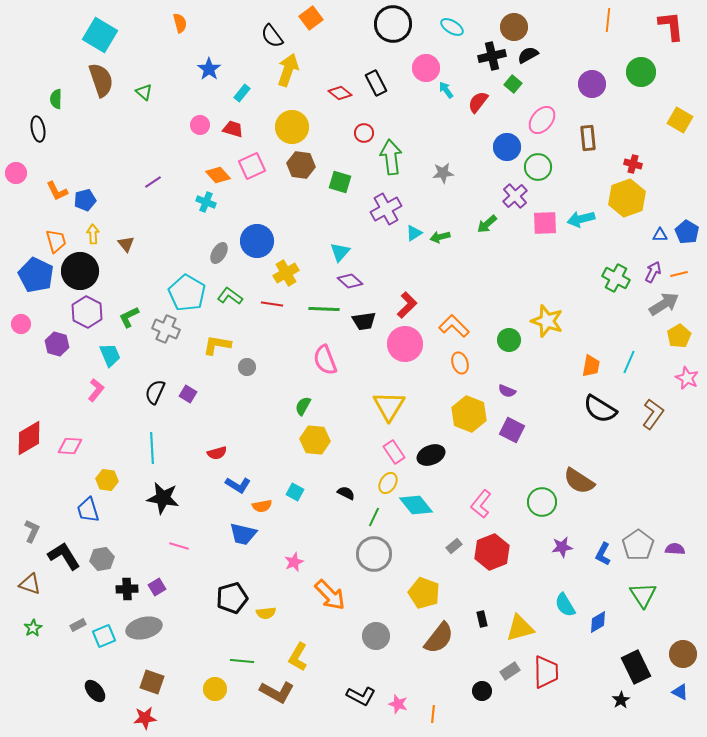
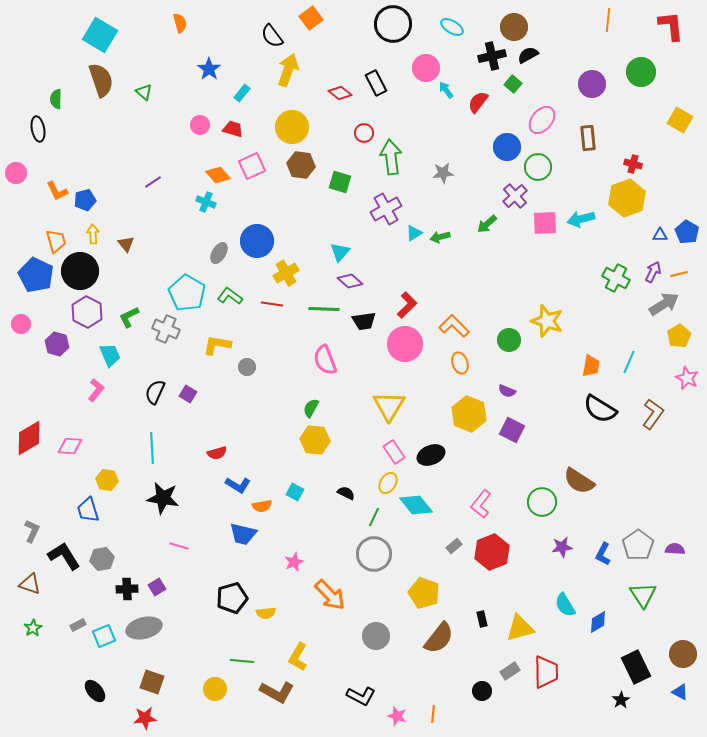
green semicircle at (303, 406): moved 8 px right, 2 px down
pink star at (398, 704): moved 1 px left, 12 px down
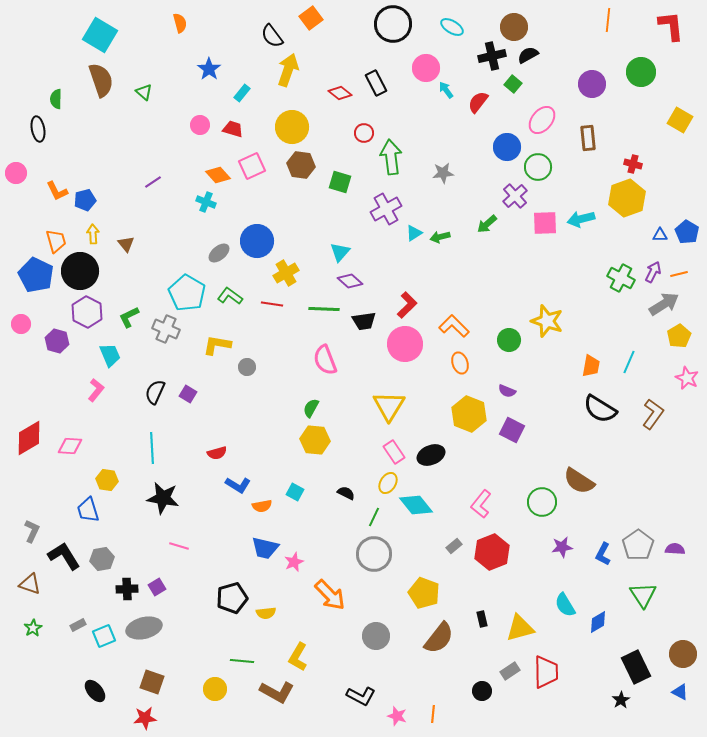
gray ellipse at (219, 253): rotated 20 degrees clockwise
green cross at (616, 278): moved 5 px right
purple hexagon at (57, 344): moved 3 px up
blue trapezoid at (243, 534): moved 22 px right, 14 px down
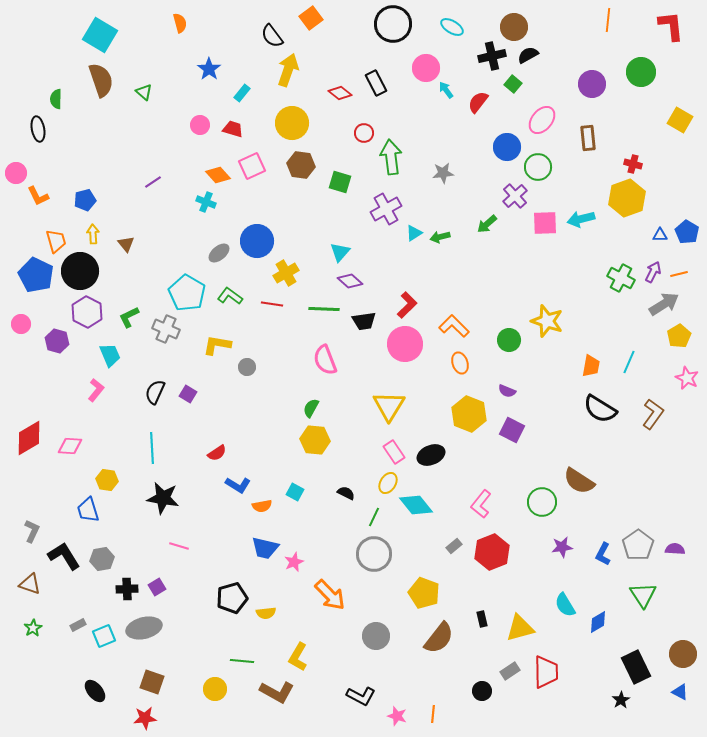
yellow circle at (292, 127): moved 4 px up
orange L-shape at (57, 191): moved 19 px left, 5 px down
red semicircle at (217, 453): rotated 18 degrees counterclockwise
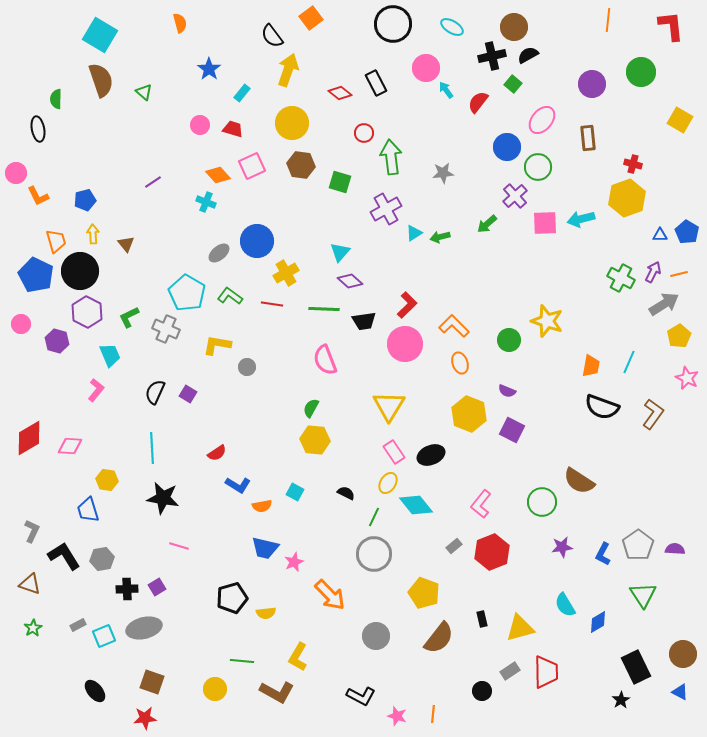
black semicircle at (600, 409): moved 2 px right, 2 px up; rotated 12 degrees counterclockwise
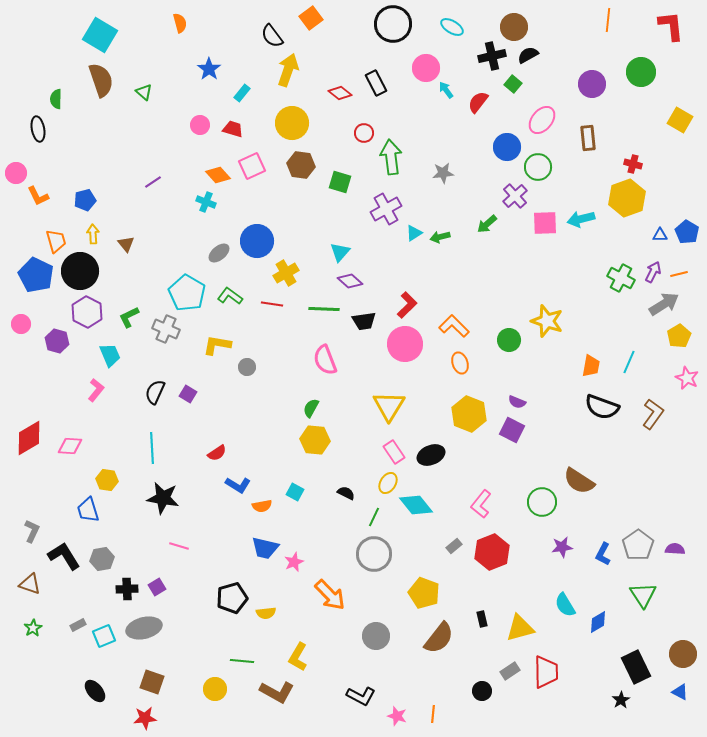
purple semicircle at (507, 391): moved 10 px right, 11 px down
